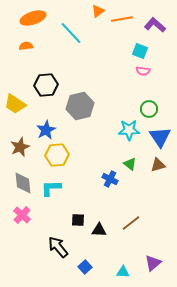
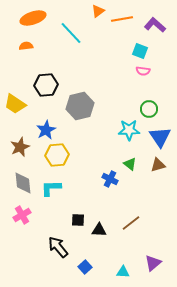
pink cross: rotated 18 degrees clockwise
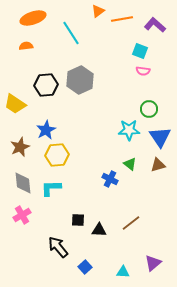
cyan line: rotated 10 degrees clockwise
gray hexagon: moved 26 px up; rotated 12 degrees counterclockwise
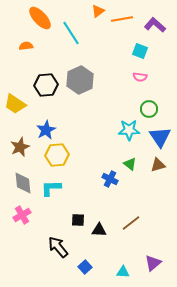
orange ellipse: moved 7 px right; rotated 65 degrees clockwise
pink semicircle: moved 3 px left, 6 px down
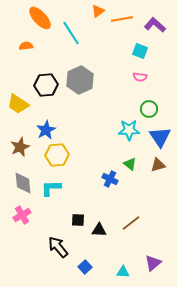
yellow trapezoid: moved 3 px right
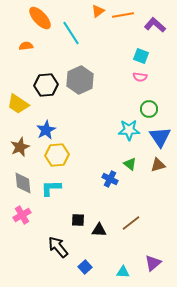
orange line: moved 1 px right, 4 px up
cyan square: moved 1 px right, 5 px down
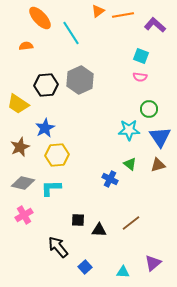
blue star: moved 1 px left, 2 px up
gray diamond: rotated 70 degrees counterclockwise
pink cross: moved 2 px right
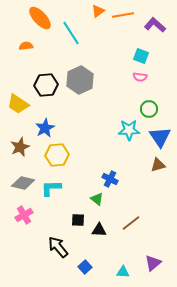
green triangle: moved 33 px left, 35 px down
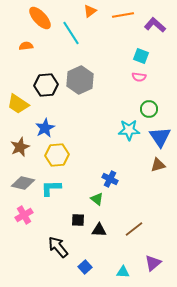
orange triangle: moved 8 px left
pink semicircle: moved 1 px left
brown line: moved 3 px right, 6 px down
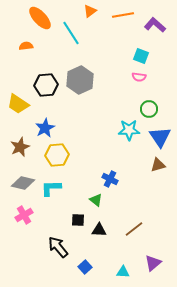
green triangle: moved 1 px left, 1 px down
